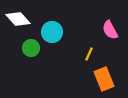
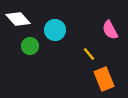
cyan circle: moved 3 px right, 2 px up
green circle: moved 1 px left, 2 px up
yellow line: rotated 64 degrees counterclockwise
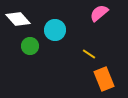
pink semicircle: moved 11 px left, 17 px up; rotated 78 degrees clockwise
yellow line: rotated 16 degrees counterclockwise
